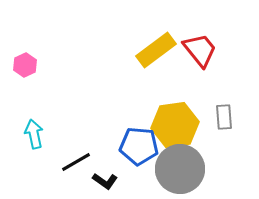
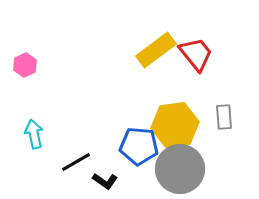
red trapezoid: moved 4 px left, 4 px down
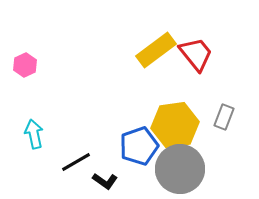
gray rectangle: rotated 25 degrees clockwise
blue pentagon: rotated 24 degrees counterclockwise
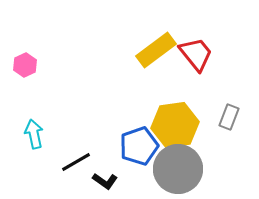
gray rectangle: moved 5 px right
gray circle: moved 2 px left
